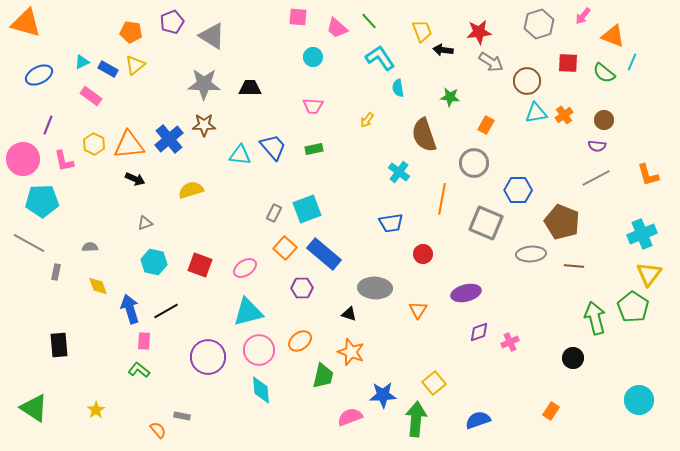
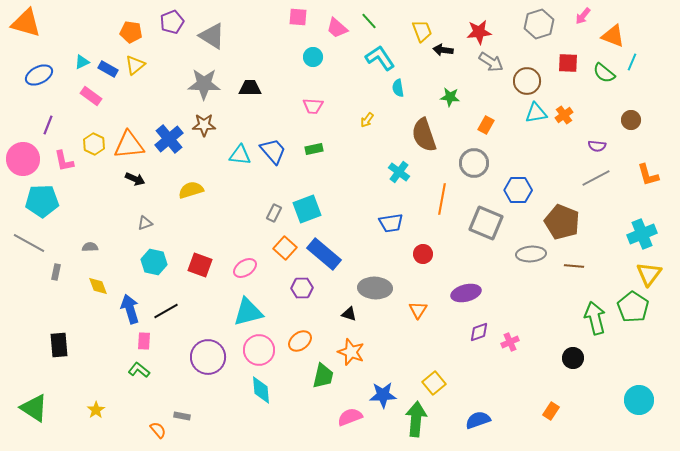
brown circle at (604, 120): moved 27 px right
blue trapezoid at (273, 147): moved 4 px down
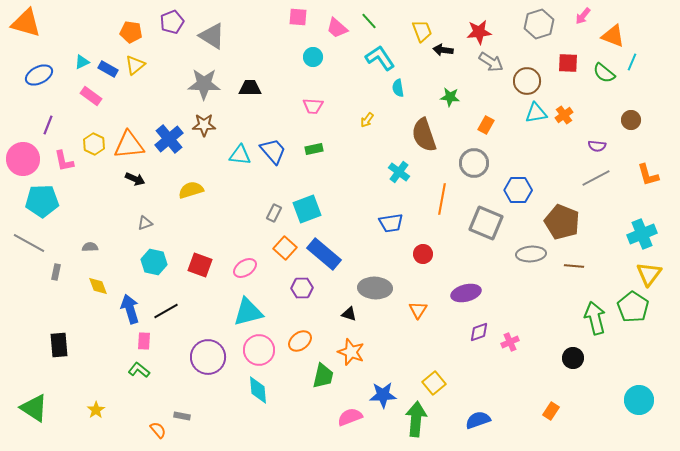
cyan diamond at (261, 390): moved 3 px left
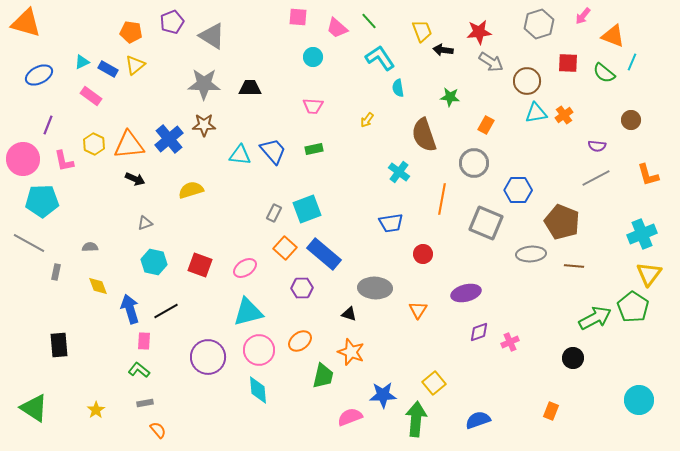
green arrow at (595, 318): rotated 76 degrees clockwise
orange rectangle at (551, 411): rotated 12 degrees counterclockwise
gray rectangle at (182, 416): moved 37 px left, 13 px up; rotated 21 degrees counterclockwise
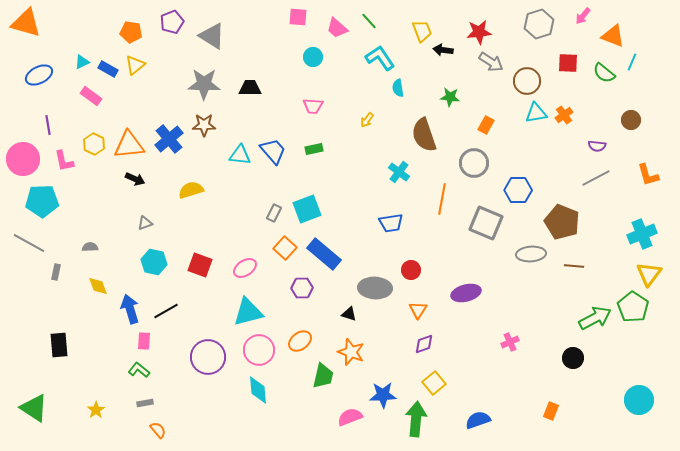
purple line at (48, 125): rotated 30 degrees counterclockwise
red circle at (423, 254): moved 12 px left, 16 px down
purple diamond at (479, 332): moved 55 px left, 12 px down
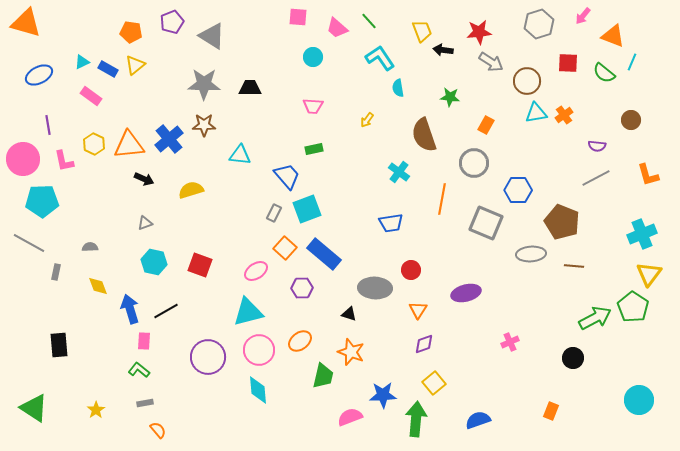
blue trapezoid at (273, 151): moved 14 px right, 25 px down
black arrow at (135, 179): moved 9 px right
pink ellipse at (245, 268): moved 11 px right, 3 px down
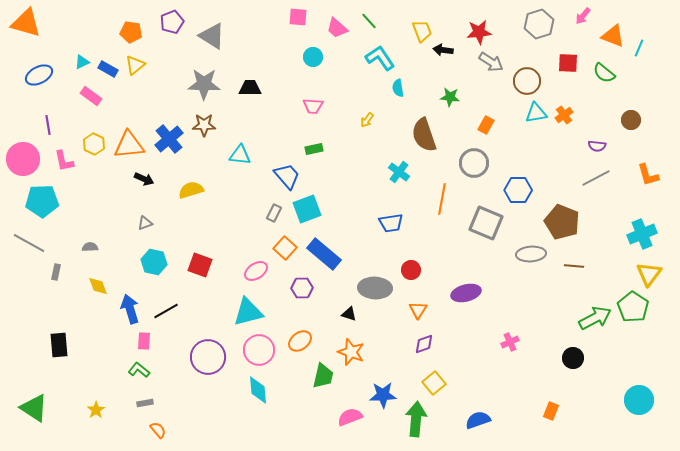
cyan line at (632, 62): moved 7 px right, 14 px up
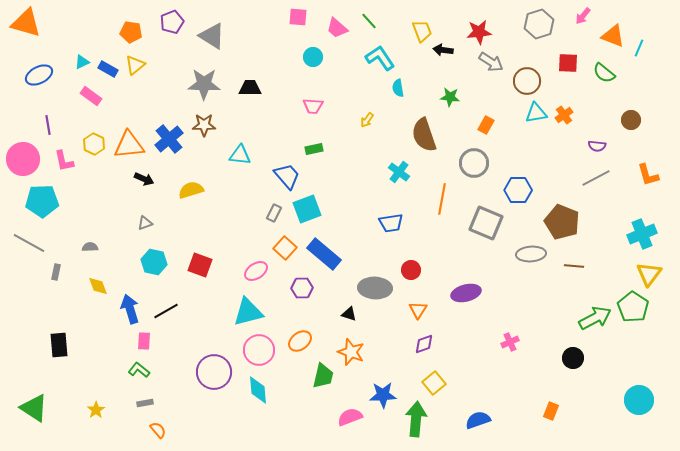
purple circle at (208, 357): moved 6 px right, 15 px down
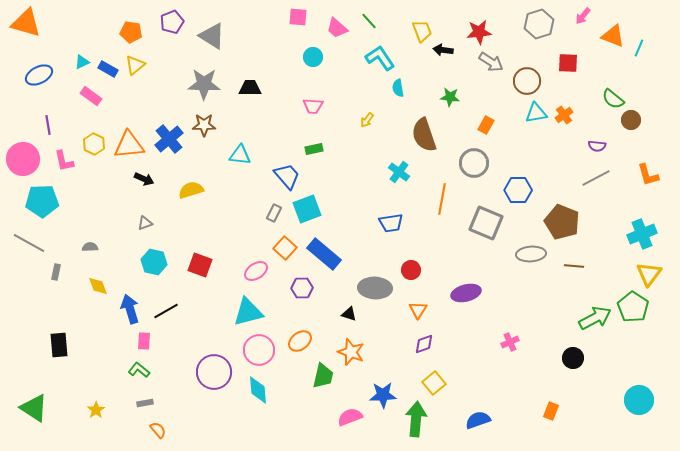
green semicircle at (604, 73): moved 9 px right, 26 px down
